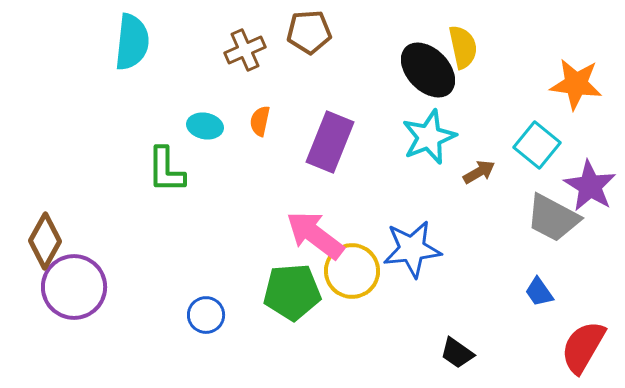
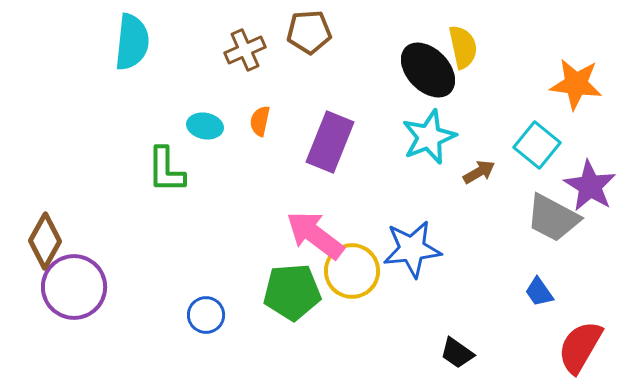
red semicircle: moved 3 px left
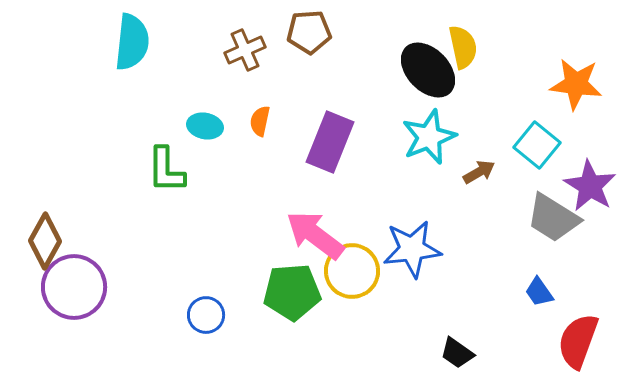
gray trapezoid: rotated 4 degrees clockwise
red semicircle: moved 2 px left, 6 px up; rotated 10 degrees counterclockwise
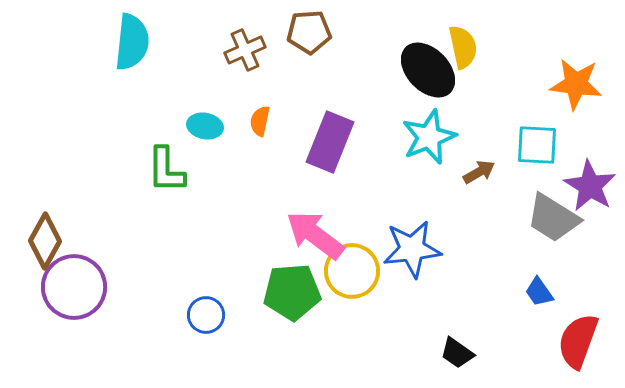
cyan square: rotated 36 degrees counterclockwise
